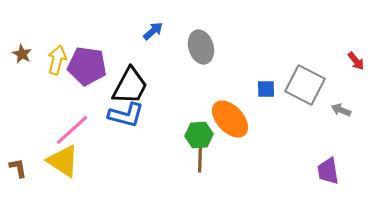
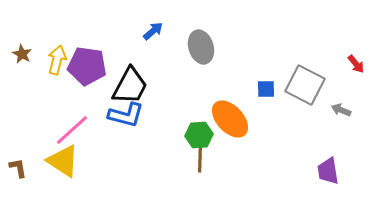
red arrow: moved 3 px down
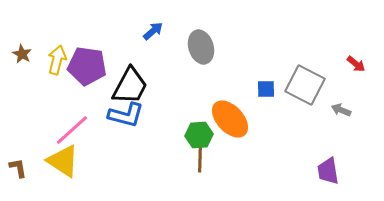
red arrow: rotated 12 degrees counterclockwise
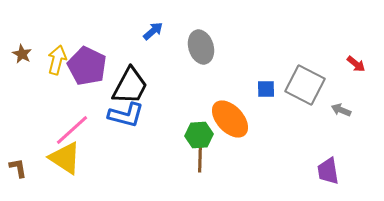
purple pentagon: rotated 18 degrees clockwise
yellow triangle: moved 2 px right, 3 px up
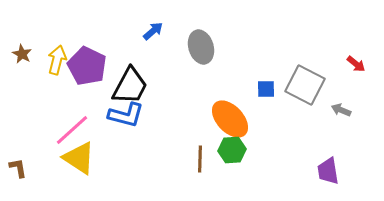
green hexagon: moved 33 px right, 15 px down
yellow triangle: moved 14 px right
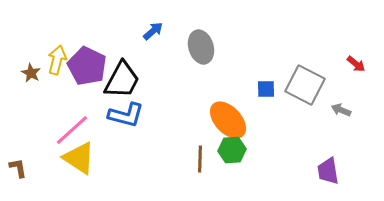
brown star: moved 9 px right, 19 px down
black trapezoid: moved 8 px left, 6 px up
orange ellipse: moved 2 px left, 1 px down
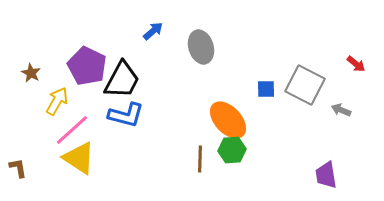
yellow arrow: moved 41 px down; rotated 16 degrees clockwise
purple trapezoid: moved 2 px left, 4 px down
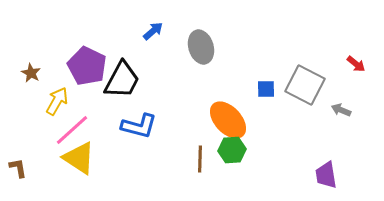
blue L-shape: moved 13 px right, 11 px down
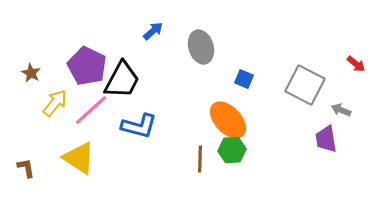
blue square: moved 22 px left, 10 px up; rotated 24 degrees clockwise
yellow arrow: moved 2 px left, 2 px down; rotated 8 degrees clockwise
pink line: moved 19 px right, 20 px up
brown L-shape: moved 8 px right
purple trapezoid: moved 36 px up
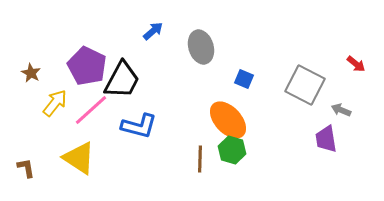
green hexagon: rotated 20 degrees clockwise
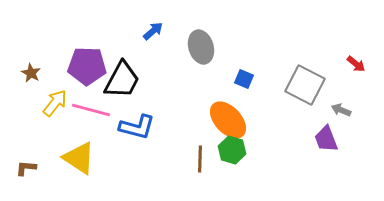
purple pentagon: rotated 24 degrees counterclockwise
pink line: rotated 57 degrees clockwise
blue L-shape: moved 2 px left, 1 px down
purple trapezoid: rotated 12 degrees counterclockwise
brown L-shape: rotated 75 degrees counterclockwise
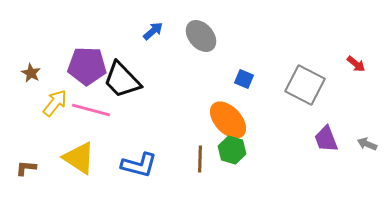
gray ellipse: moved 11 px up; rotated 24 degrees counterclockwise
black trapezoid: rotated 108 degrees clockwise
gray arrow: moved 26 px right, 34 px down
blue L-shape: moved 2 px right, 38 px down
